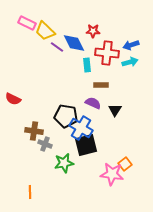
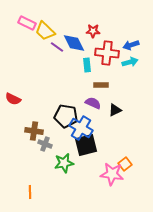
black triangle: rotated 32 degrees clockwise
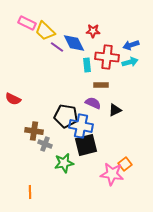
red cross: moved 4 px down
blue cross: moved 2 px up; rotated 20 degrees counterclockwise
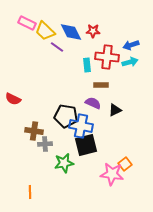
blue diamond: moved 3 px left, 11 px up
gray cross: rotated 24 degrees counterclockwise
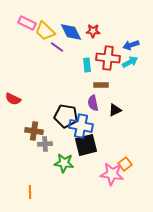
red cross: moved 1 px right, 1 px down
cyan arrow: rotated 14 degrees counterclockwise
purple semicircle: rotated 126 degrees counterclockwise
green star: rotated 18 degrees clockwise
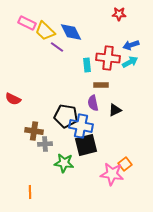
red star: moved 26 px right, 17 px up
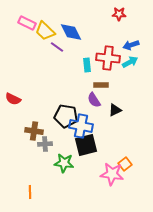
purple semicircle: moved 1 px right, 3 px up; rotated 21 degrees counterclockwise
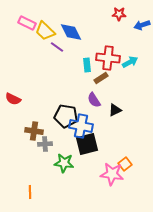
blue arrow: moved 11 px right, 20 px up
brown rectangle: moved 7 px up; rotated 32 degrees counterclockwise
black square: moved 1 px right, 1 px up
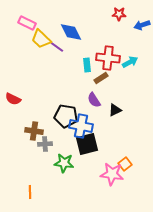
yellow trapezoid: moved 4 px left, 8 px down
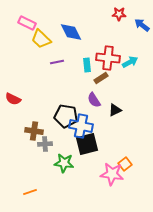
blue arrow: rotated 56 degrees clockwise
purple line: moved 15 px down; rotated 48 degrees counterclockwise
orange line: rotated 72 degrees clockwise
